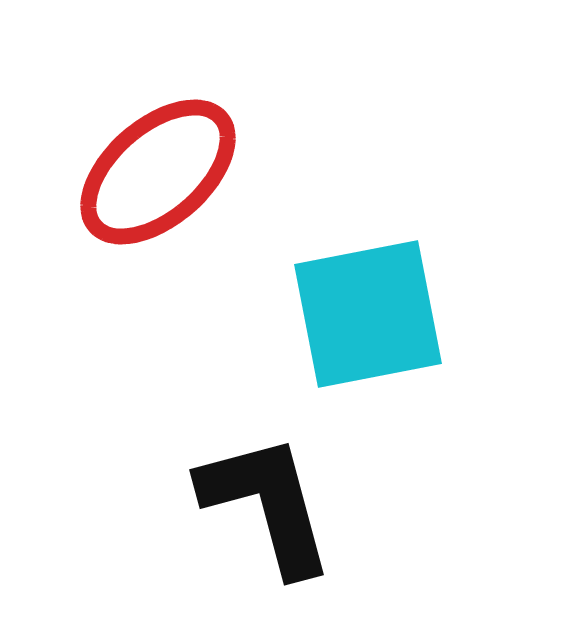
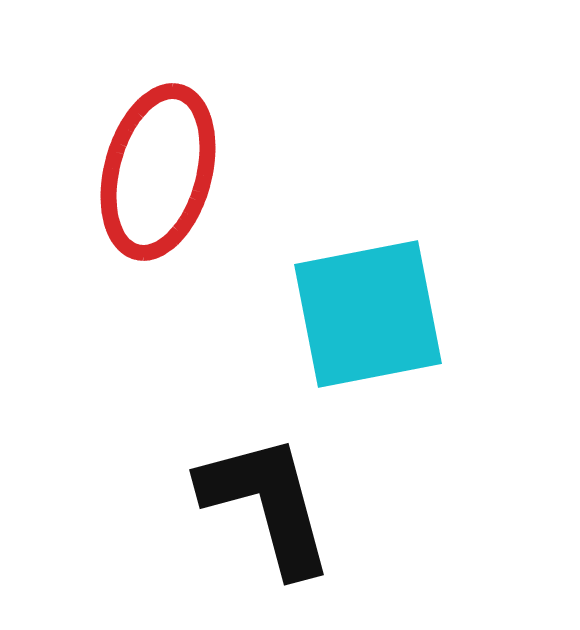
red ellipse: rotated 34 degrees counterclockwise
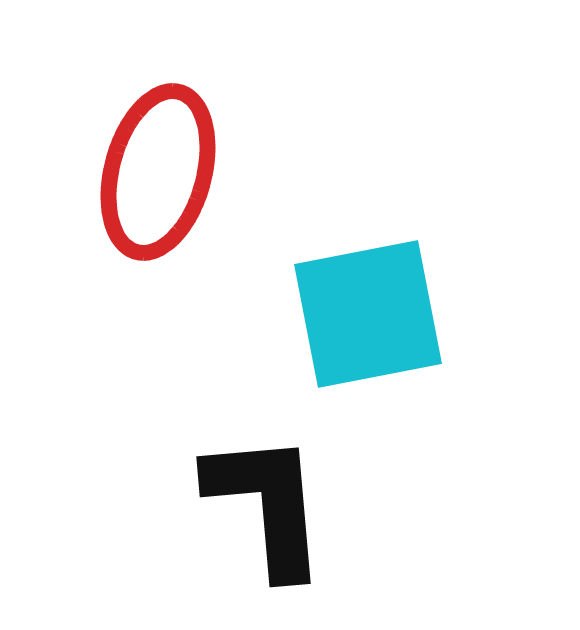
black L-shape: rotated 10 degrees clockwise
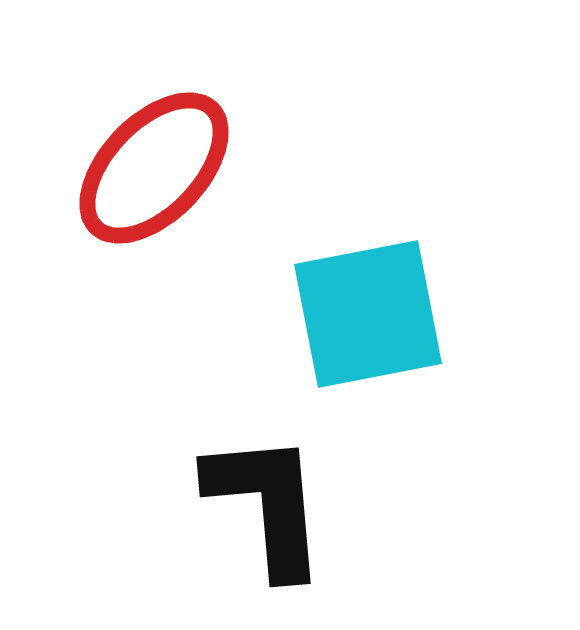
red ellipse: moved 4 px left, 4 px up; rotated 29 degrees clockwise
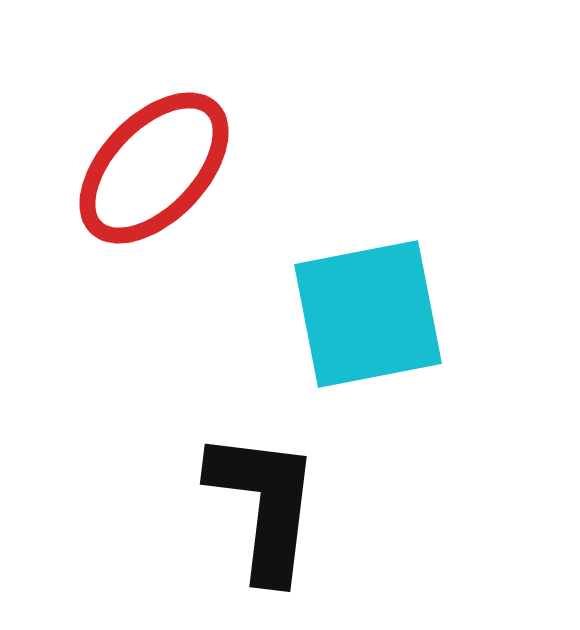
black L-shape: moved 3 px left, 1 px down; rotated 12 degrees clockwise
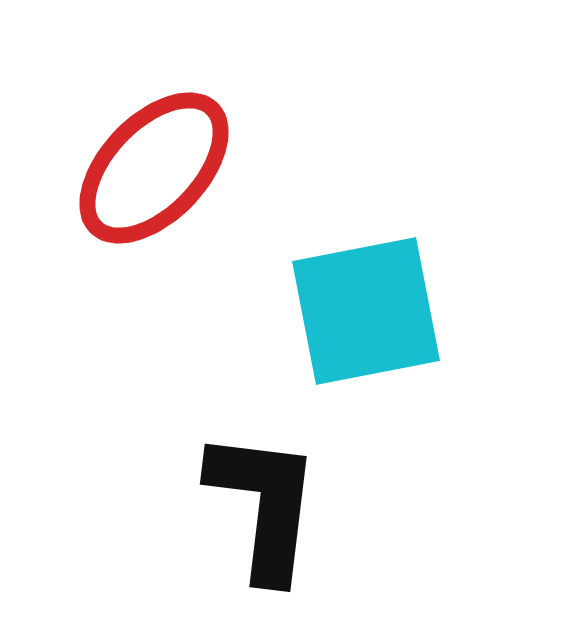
cyan square: moved 2 px left, 3 px up
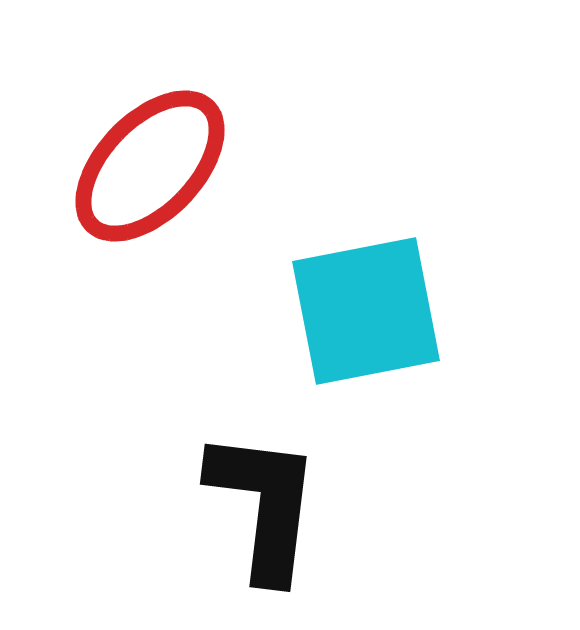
red ellipse: moved 4 px left, 2 px up
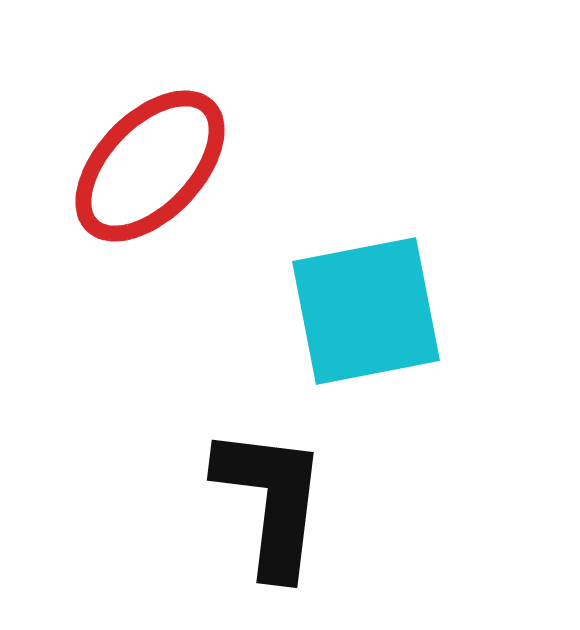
black L-shape: moved 7 px right, 4 px up
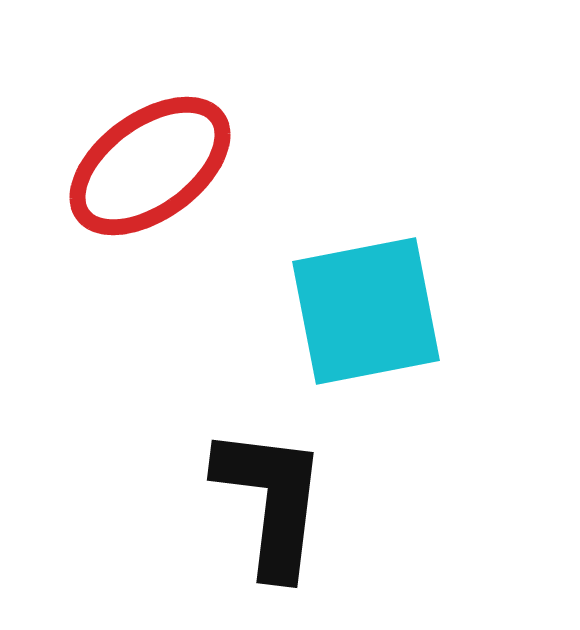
red ellipse: rotated 10 degrees clockwise
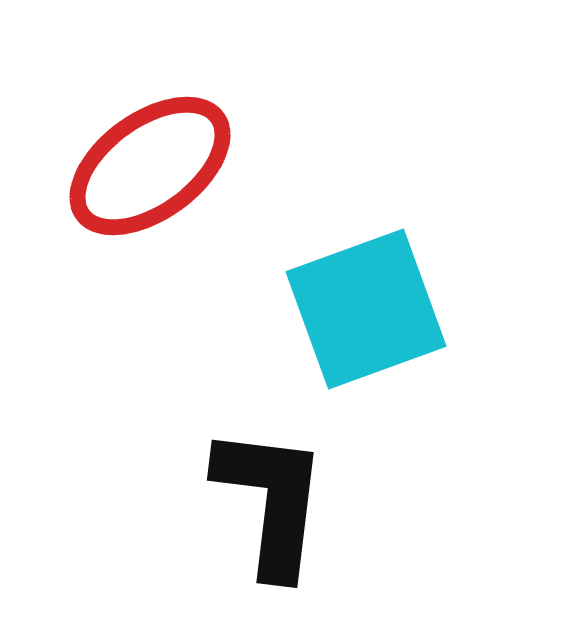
cyan square: moved 2 px up; rotated 9 degrees counterclockwise
